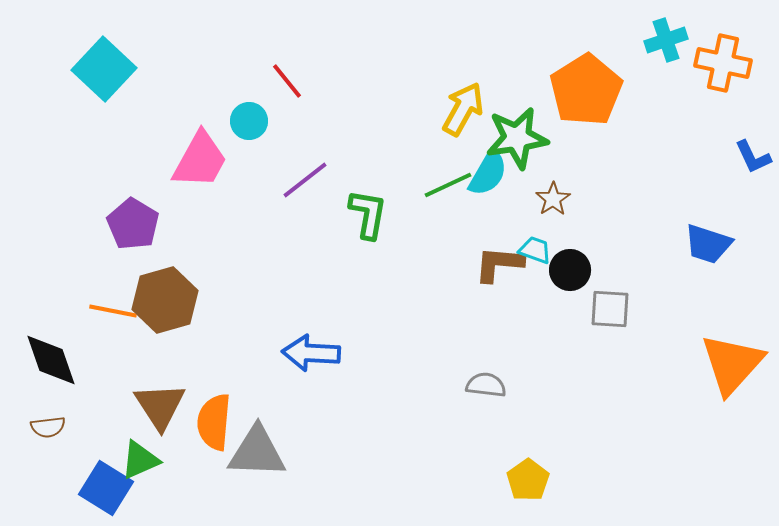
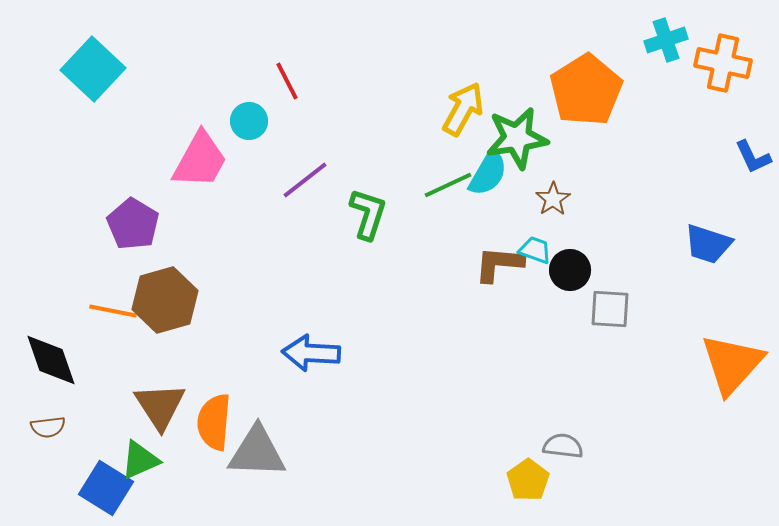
cyan square: moved 11 px left
red line: rotated 12 degrees clockwise
green L-shape: rotated 8 degrees clockwise
gray semicircle: moved 77 px right, 61 px down
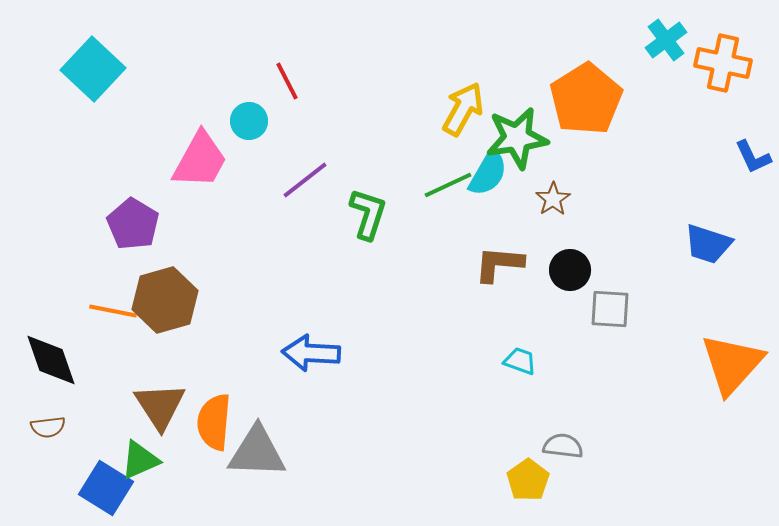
cyan cross: rotated 18 degrees counterclockwise
orange pentagon: moved 9 px down
cyan trapezoid: moved 15 px left, 111 px down
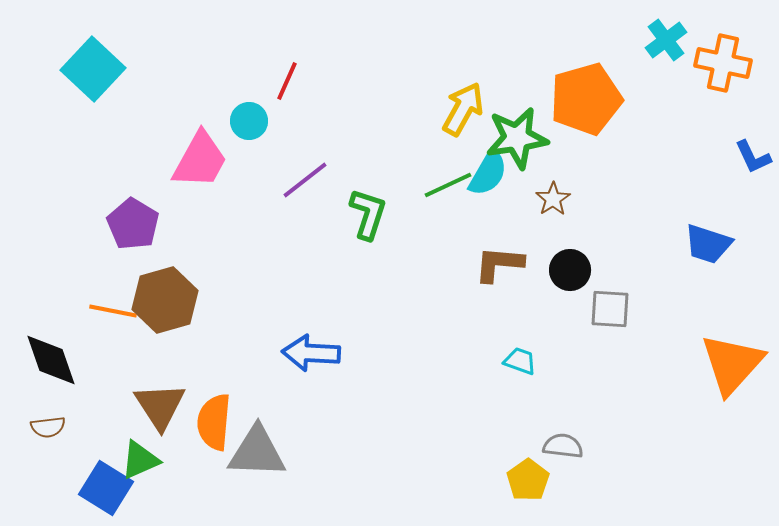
red line: rotated 51 degrees clockwise
orange pentagon: rotated 16 degrees clockwise
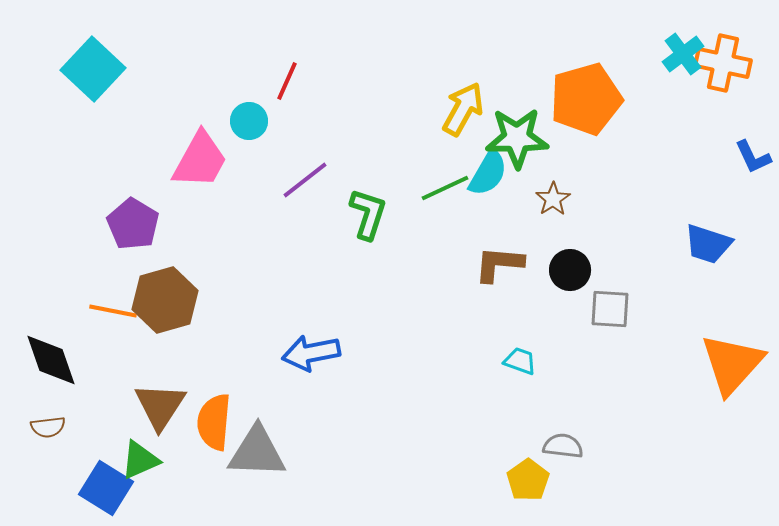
cyan cross: moved 17 px right, 14 px down
green star: rotated 8 degrees clockwise
green line: moved 3 px left, 3 px down
blue arrow: rotated 14 degrees counterclockwise
brown triangle: rotated 6 degrees clockwise
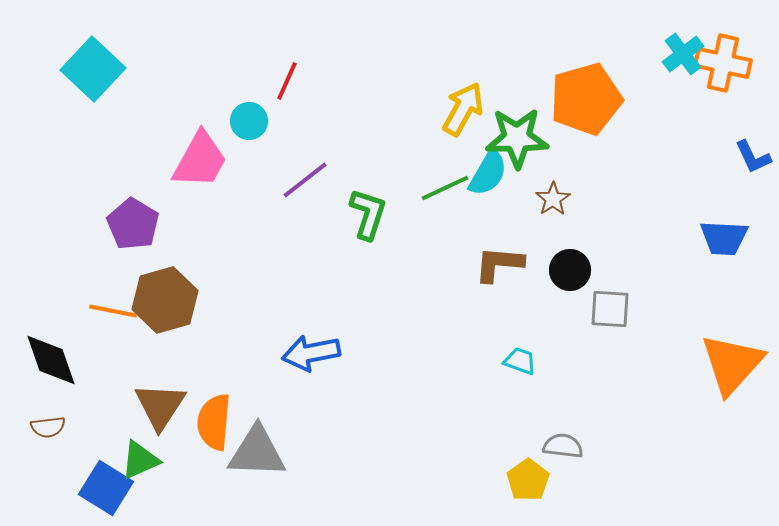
blue trapezoid: moved 16 px right, 6 px up; rotated 15 degrees counterclockwise
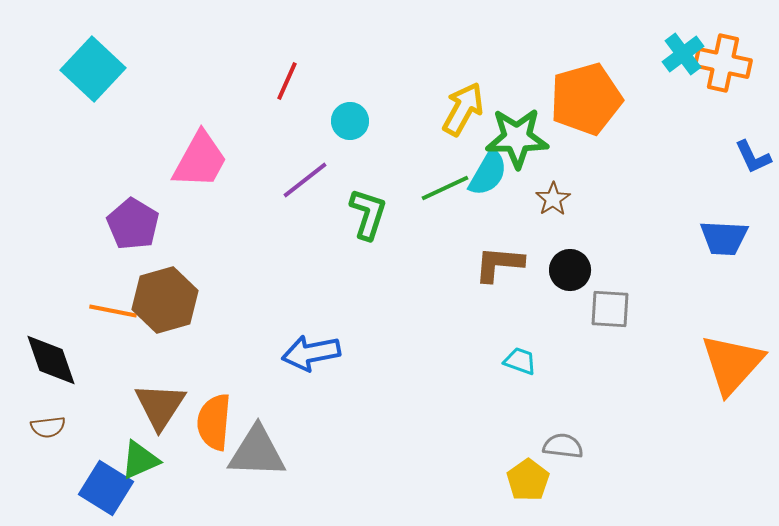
cyan circle: moved 101 px right
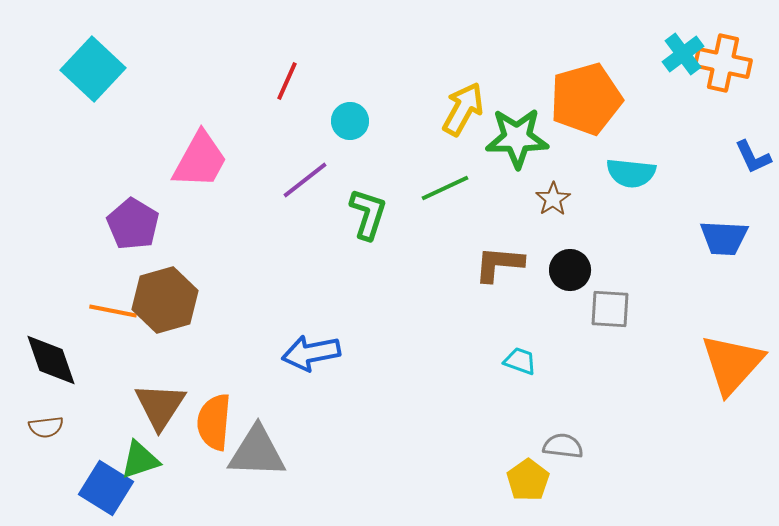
cyan semicircle: moved 143 px right; rotated 66 degrees clockwise
brown semicircle: moved 2 px left
green triangle: rotated 6 degrees clockwise
